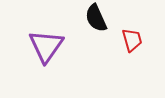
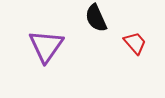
red trapezoid: moved 3 px right, 3 px down; rotated 25 degrees counterclockwise
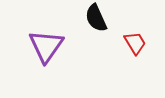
red trapezoid: rotated 10 degrees clockwise
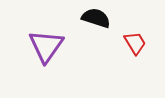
black semicircle: rotated 132 degrees clockwise
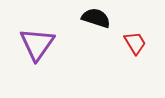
purple triangle: moved 9 px left, 2 px up
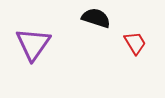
purple triangle: moved 4 px left
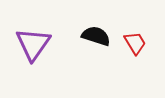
black semicircle: moved 18 px down
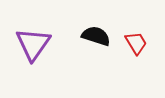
red trapezoid: moved 1 px right
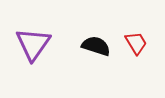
black semicircle: moved 10 px down
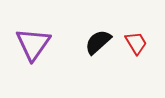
black semicircle: moved 2 px right, 4 px up; rotated 60 degrees counterclockwise
